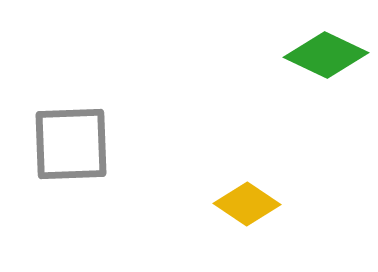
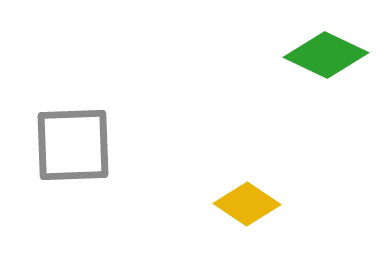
gray square: moved 2 px right, 1 px down
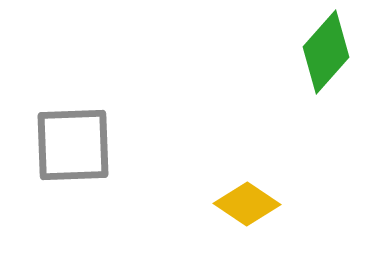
green diamond: moved 3 px up; rotated 74 degrees counterclockwise
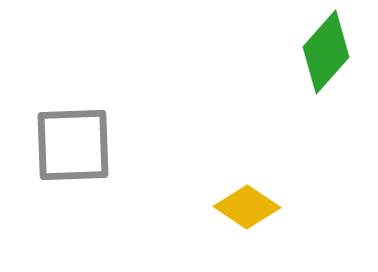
yellow diamond: moved 3 px down
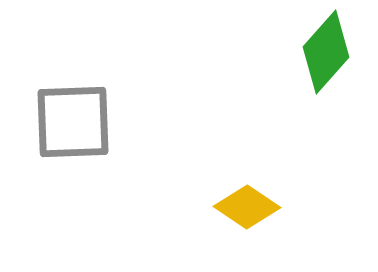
gray square: moved 23 px up
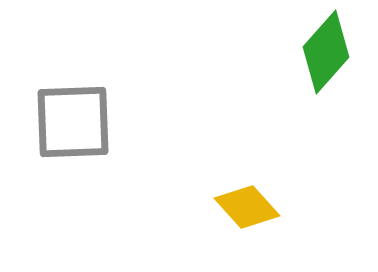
yellow diamond: rotated 14 degrees clockwise
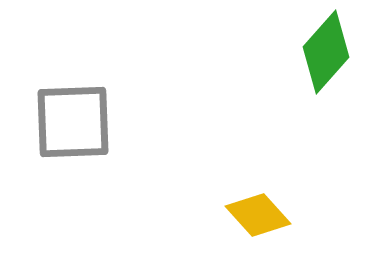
yellow diamond: moved 11 px right, 8 px down
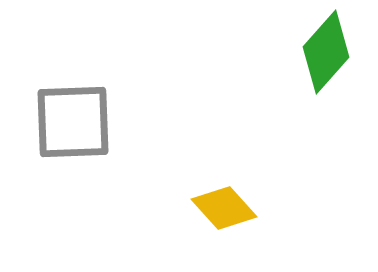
yellow diamond: moved 34 px left, 7 px up
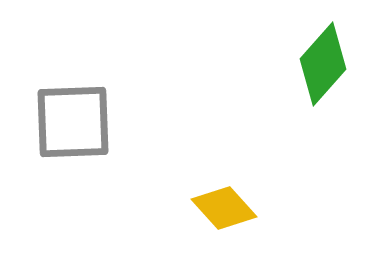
green diamond: moved 3 px left, 12 px down
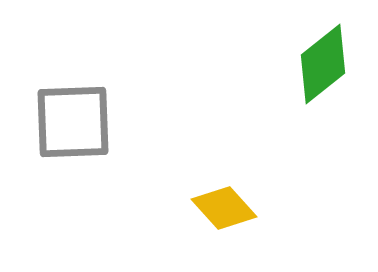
green diamond: rotated 10 degrees clockwise
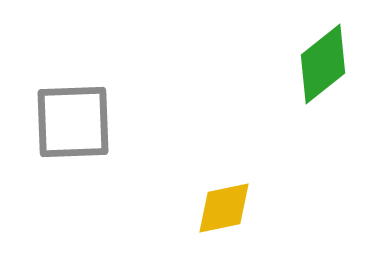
yellow diamond: rotated 60 degrees counterclockwise
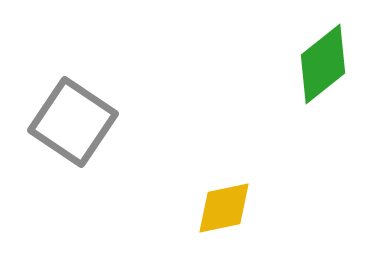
gray square: rotated 36 degrees clockwise
